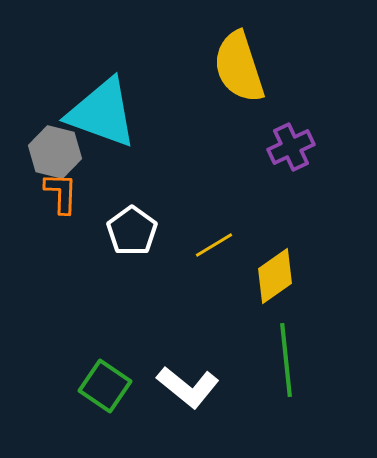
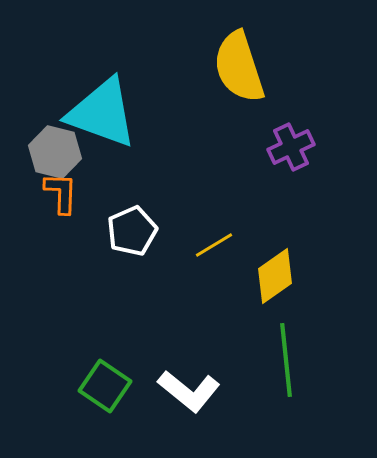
white pentagon: rotated 12 degrees clockwise
white L-shape: moved 1 px right, 4 px down
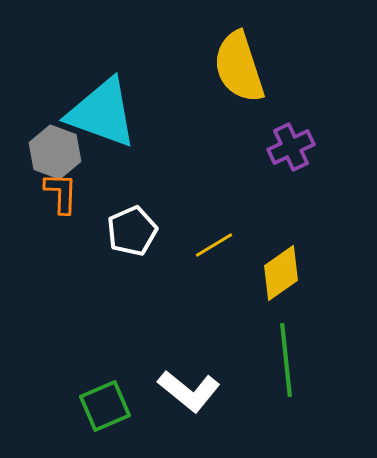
gray hexagon: rotated 6 degrees clockwise
yellow diamond: moved 6 px right, 3 px up
green square: moved 20 px down; rotated 33 degrees clockwise
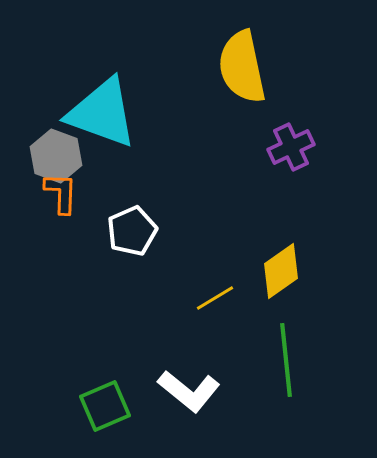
yellow semicircle: moved 3 px right; rotated 6 degrees clockwise
gray hexagon: moved 1 px right, 4 px down
yellow line: moved 1 px right, 53 px down
yellow diamond: moved 2 px up
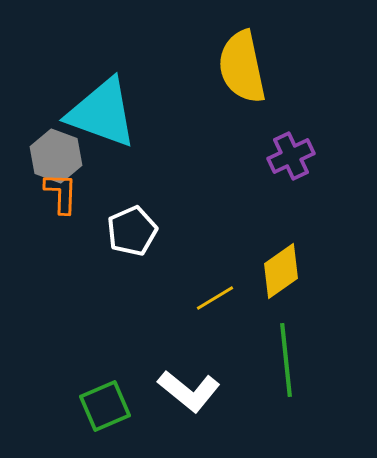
purple cross: moved 9 px down
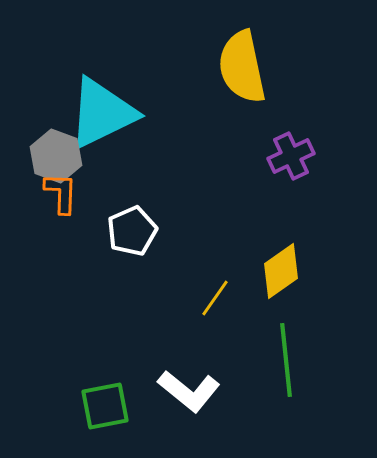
cyan triangle: rotated 46 degrees counterclockwise
yellow line: rotated 24 degrees counterclockwise
green square: rotated 12 degrees clockwise
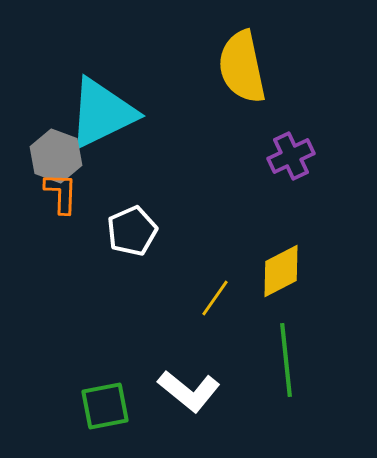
yellow diamond: rotated 8 degrees clockwise
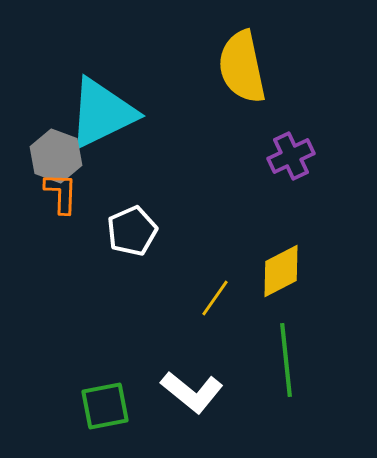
white L-shape: moved 3 px right, 1 px down
